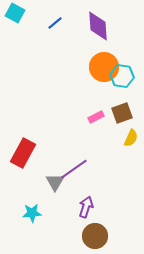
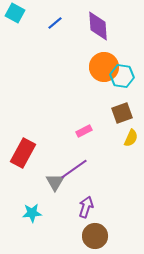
pink rectangle: moved 12 px left, 14 px down
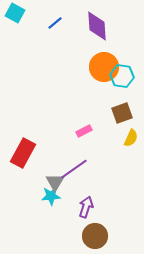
purple diamond: moved 1 px left
cyan star: moved 19 px right, 17 px up
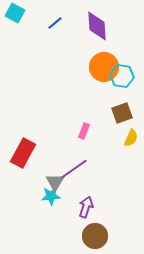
pink rectangle: rotated 42 degrees counterclockwise
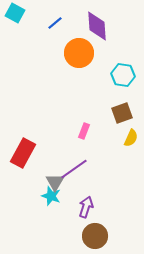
orange circle: moved 25 px left, 14 px up
cyan hexagon: moved 1 px right, 1 px up
cyan star: rotated 24 degrees clockwise
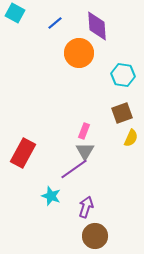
gray triangle: moved 30 px right, 31 px up
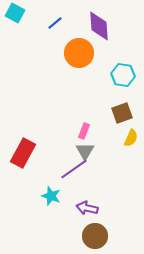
purple diamond: moved 2 px right
purple arrow: moved 1 px right, 1 px down; rotated 95 degrees counterclockwise
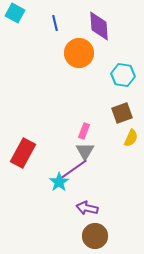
blue line: rotated 63 degrees counterclockwise
cyan star: moved 8 px right, 14 px up; rotated 18 degrees clockwise
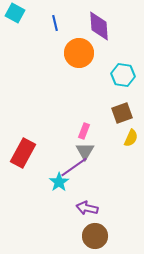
purple line: moved 2 px up
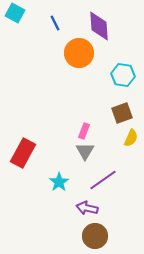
blue line: rotated 14 degrees counterclockwise
purple line: moved 29 px right, 13 px down
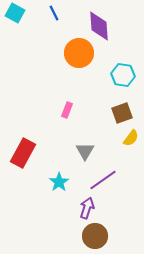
blue line: moved 1 px left, 10 px up
pink rectangle: moved 17 px left, 21 px up
yellow semicircle: rotated 12 degrees clockwise
purple arrow: rotated 95 degrees clockwise
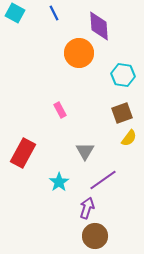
pink rectangle: moved 7 px left; rotated 49 degrees counterclockwise
yellow semicircle: moved 2 px left
